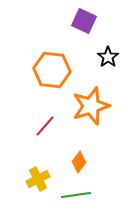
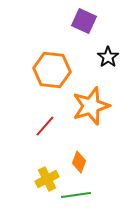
orange diamond: rotated 15 degrees counterclockwise
yellow cross: moved 9 px right
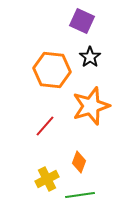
purple square: moved 2 px left
black star: moved 18 px left
green line: moved 4 px right
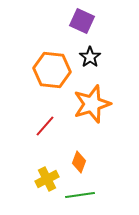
orange star: moved 1 px right, 2 px up
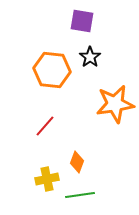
purple square: rotated 15 degrees counterclockwise
orange star: moved 23 px right; rotated 9 degrees clockwise
orange diamond: moved 2 px left
yellow cross: rotated 15 degrees clockwise
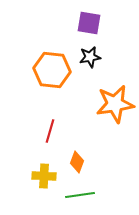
purple square: moved 7 px right, 2 px down
black star: rotated 25 degrees clockwise
red line: moved 5 px right, 5 px down; rotated 25 degrees counterclockwise
yellow cross: moved 3 px left, 3 px up; rotated 15 degrees clockwise
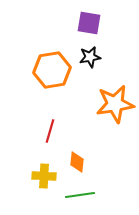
orange hexagon: rotated 15 degrees counterclockwise
orange diamond: rotated 15 degrees counterclockwise
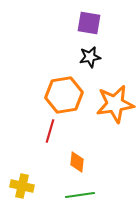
orange hexagon: moved 12 px right, 25 px down
yellow cross: moved 22 px left, 10 px down; rotated 10 degrees clockwise
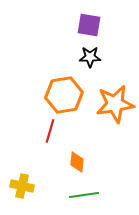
purple square: moved 2 px down
black star: rotated 10 degrees clockwise
green line: moved 4 px right
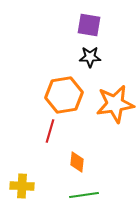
yellow cross: rotated 10 degrees counterclockwise
